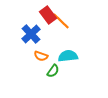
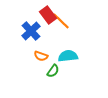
blue cross: moved 3 px up
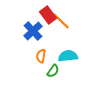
blue cross: moved 2 px right
orange semicircle: rotated 80 degrees clockwise
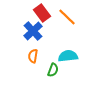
red rectangle: moved 6 px left, 2 px up
orange line: moved 6 px right, 4 px up
orange semicircle: moved 8 px left
green semicircle: moved 1 px up; rotated 16 degrees counterclockwise
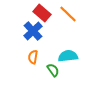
red rectangle: rotated 12 degrees counterclockwise
orange line: moved 1 px right, 3 px up
orange semicircle: moved 1 px down
green semicircle: rotated 56 degrees counterclockwise
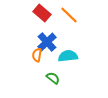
orange line: moved 1 px right, 1 px down
blue cross: moved 14 px right, 11 px down
orange semicircle: moved 4 px right, 2 px up
green semicircle: moved 8 px down; rotated 16 degrees counterclockwise
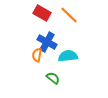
red rectangle: rotated 12 degrees counterclockwise
blue cross: rotated 18 degrees counterclockwise
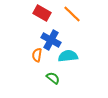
orange line: moved 3 px right, 1 px up
blue cross: moved 4 px right, 2 px up
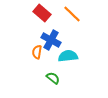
red rectangle: rotated 12 degrees clockwise
orange semicircle: moved 3 px up
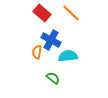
orange line: moved 1 px left, 1 px up
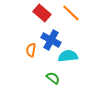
orange semicircle: moved 6 px left, 2 px up
